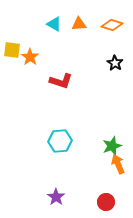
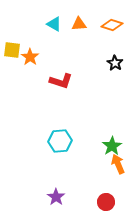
green star: rotated 12 degrees counterclockwise
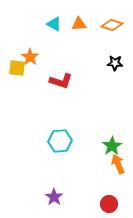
yellow square: moved 5 px right, 18 px down
black star: rotated 28 degrees counterclockwise
purple star: moved 2 px left
red circle: moved 3 px right, 2 px down
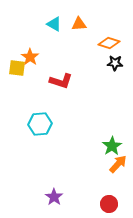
orange diamond: moved 3 px left, 18 px down
cyan hexagon: moved 20 px left, 17 px up
orange arrow: rotated 66 degrees clockwise
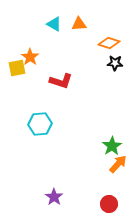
yellow square: rotated 18 degrees counterclockwise
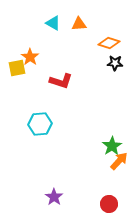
cyan triangle: moved 1 px left, 1 px up
orange arrow: moved 1 px right, 3 px up
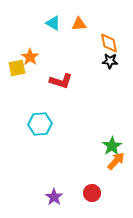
orange diamond: rotated 60 degrees clockwise
black star: moved 5 px left, 2 px up
orange arrow: moved 3 px left
red circle: moved 17 px left, 11 px up
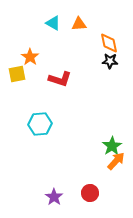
yellow square: moved 6 px down
red L-shape: moved 1 px left, 2 px up
red circle: moved 2 px left
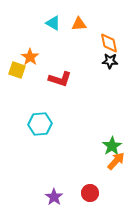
yellow square: moved 4 px up; rotated 30 degrees clockwise
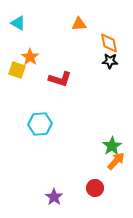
cyan triangle: moved 35 px left
red circle: moved 5 px right, 5 px up
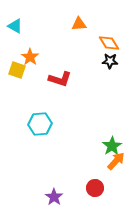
cyan triangle: moved 3 px left, 3 px down
orange diamond: rotated 20 degrees counterclockwise
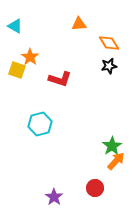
black star: moved 1 px left, 5 px down; rotated 14 degrees counterclockwise
cyan hexagon: rotated 10 degrees counterclockwise
